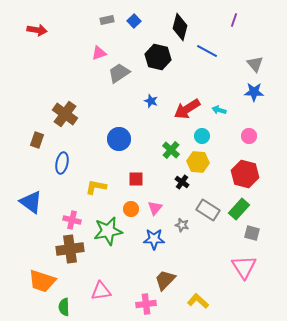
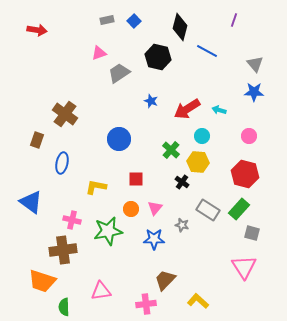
brown cross at (70, 249): moved 7 px left, 1 px down
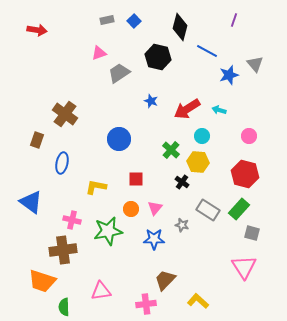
blue star at (254, 92): moved 25 px left, 17 px up; rotated 18 degrees counterclockwise
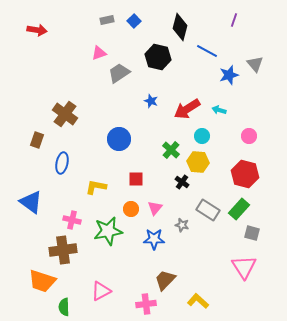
pink triangle at (101, 291): rotated 20 degrees counterclockwise
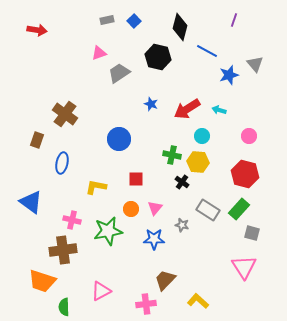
blue star at (151, 101): moved 3 px down
green cross at (171, 150): moved 1 px right, 5 px down; rotated 30 degrees counterclockwise
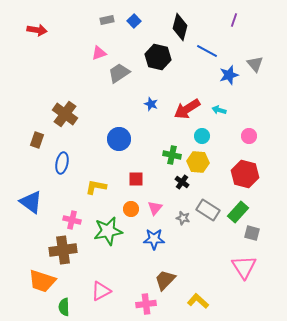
green rectangle at (239, 209): moved 1 px left, 3 px down
gray star at (182, 225): moved 1 px right, 7 px up
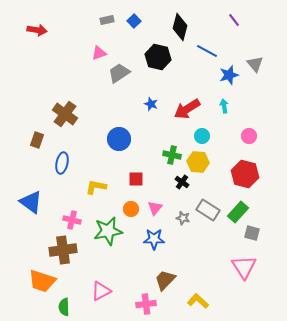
purple line at (234, 20): rotated 56 degrees counterclockwise
cyan arrow at (219, 110): moved 5 px right, 4 px up; rotated 64 degrees clockwise
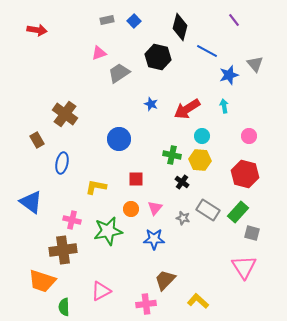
brown rectangle at (37, 140): rotated 49 degrees counterclockwise
yellow hexagon at (198, 162): moved 2 px right, 2 px up
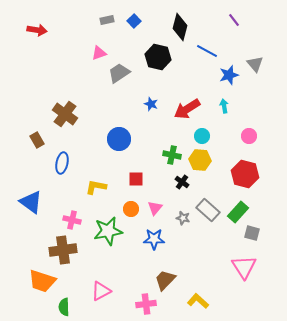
gray rectangle at (208, 210): rotated 10 degrees clockwise
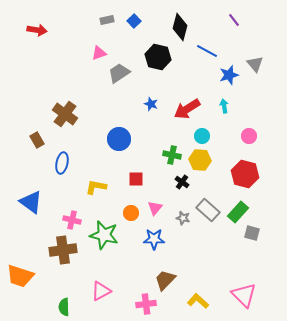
orange circle at (131, 209): moved 4 px down
green star at (108, 231): moved 4 px left, 4 px down; rotated 24 degrees clockwise
pink triangle at (244, 267): moved 28 px down; rotated 12 degrees counterclockwise
orange trapezoid at (42, 281): moved 22 px left, 5 px up
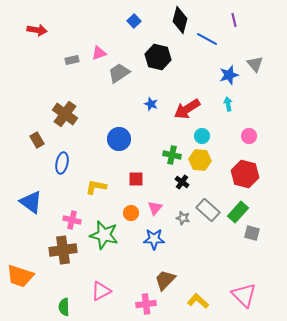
gray rectangle at (107, 20): moved 35 px left, 40 px down
purple line at (234, 20): rotated 24 degrees clockwise
black diamond at (180, 27): moved 7 px up
blue line at (207, 51): moved 12 px up
cyan arrow at (224, 106): moved 4 px right, 2 px up
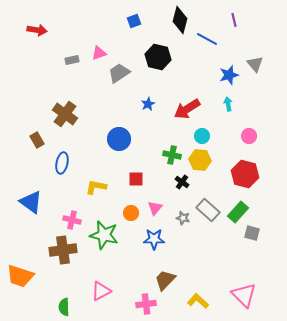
blue square at (134, 21): rotated 24 degrees clockwise
blue star at (151, 104): moved 3 px left; rotated 24 degrees clockwise
